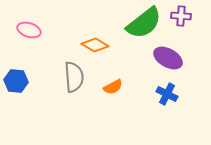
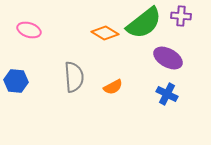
orange diamond: moved 10 px right, 12 px up
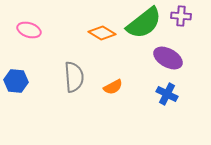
orange diamond: moved 3 px left
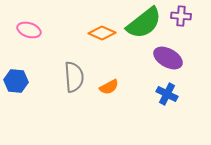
orange diamond: rotated 8 degrees counterclockwise
orange semicircle: moved 4 px left
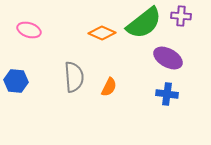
orange semicircle: rotated 36 degrees counterclockwise
blue cross: rotated 20 degrees counterclockwise
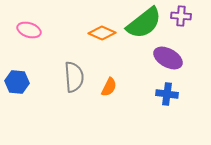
blue hexagon: moved 1 px right, 1 px down
